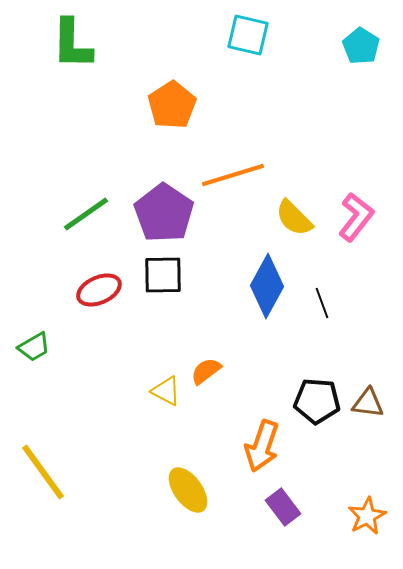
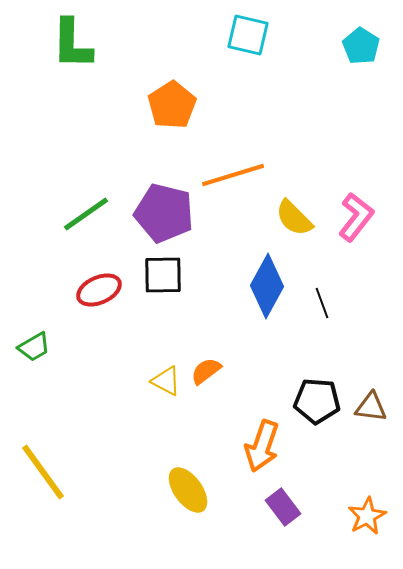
purple pentagon: rotated 20 degrees counterclockwise
yellow triangle: moved 10 px up
brown triangle: moved 3 px right, 4 px down
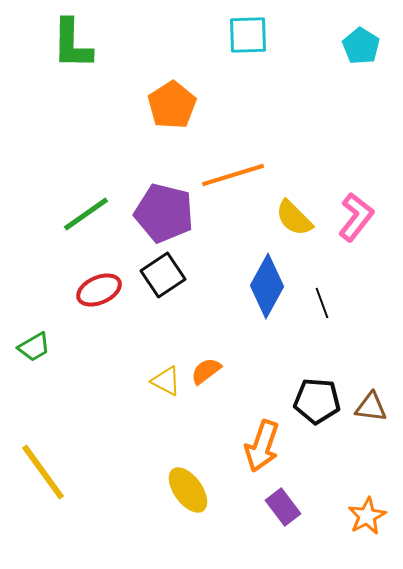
cyan square: rotated 15 degrees counterclockwise
black square: rotated 33 degrees counterclockwise
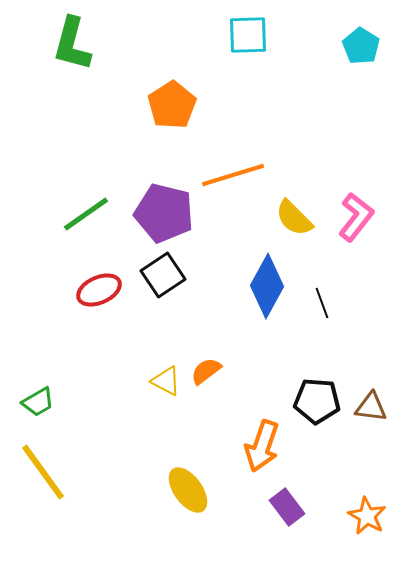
green L-shape: rotated 14 degrees clockwise
green trapezoid: moved 4 px right, 55 px down
purple rectangle: moved 4 px right
orange star: rotated 15 degrees counterclockwise
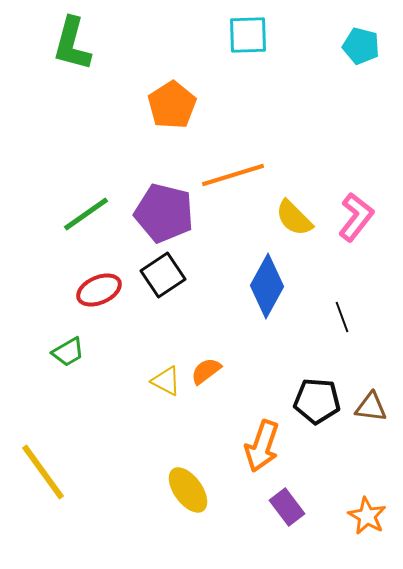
cyan pentagon: rotated 18 degrees counterclockwise
black line: moved 20 px right, 14 px down
green trapezoid: moved 30 px right, 50 px up
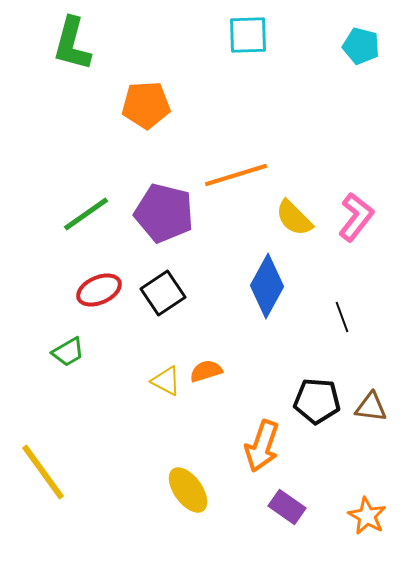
orange pentagon: moved 26 px left; rotated 30 degrees clockwise
orange line: moved 3 px right
black square: moved 18 px down
orange semicircle: rotated 20 degrees clockwise
purple rectangle: rotated 18 degrees counterclockwise
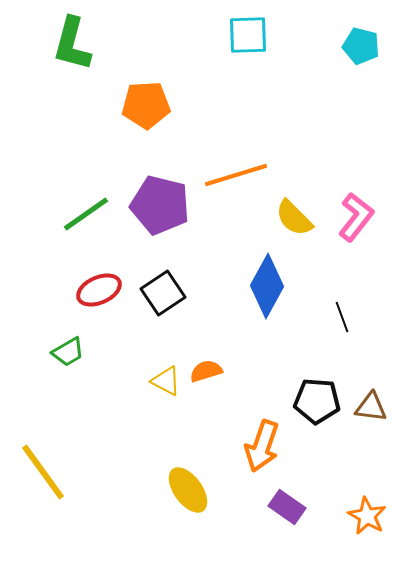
purple pentagon: moved 4 px left, 8 px up
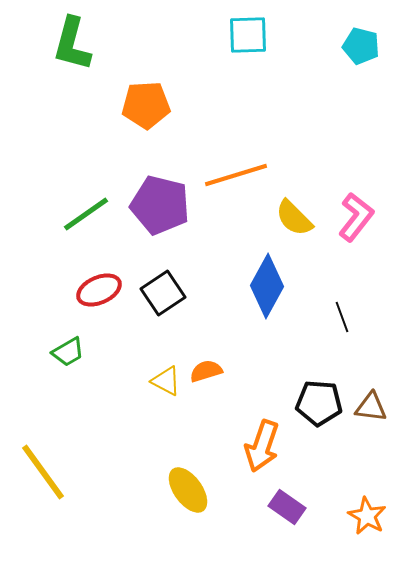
black pentagon: moved 2 px right, 2 px down
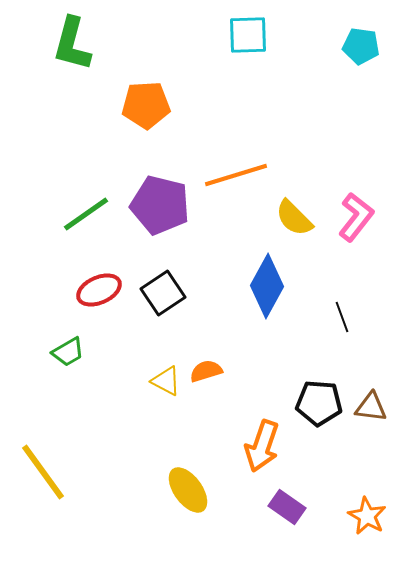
cyan pentagon: rotated 6 degrees counterclockwise
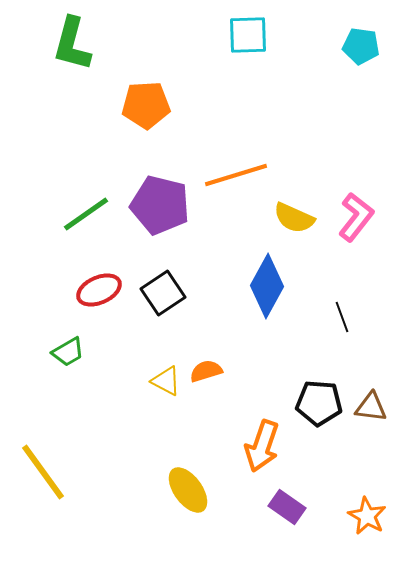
yellow semicircle: rotated 21 degrees counterclockwise
